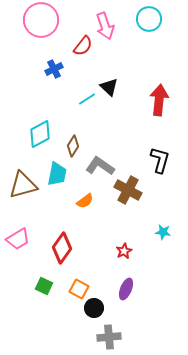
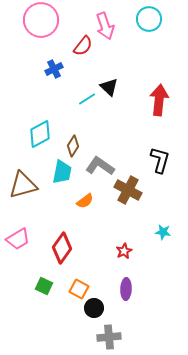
cyan trapezoid: moved 5 px right, 2 px up
purple ellipse: rotated 20 degrees counterclockwise
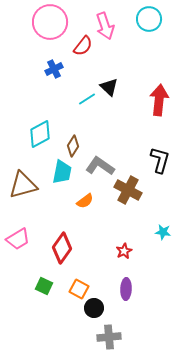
pink circle: moved 9 px right, 2 px down
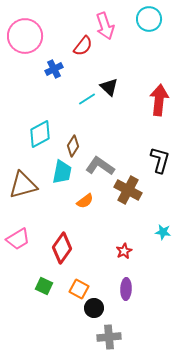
pink circle: moved 25 px left, 14 px down
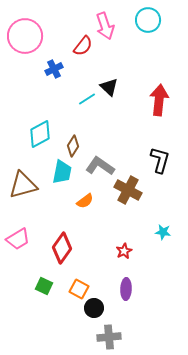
cyan circle: moved 1 px left, 1 px down
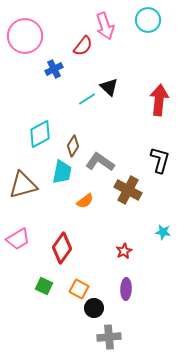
gray L-shape: moved 4 px up
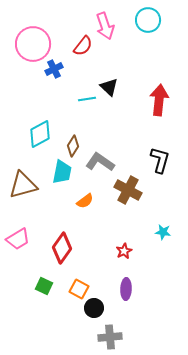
pink circle: moved 8 px right, 8 px down
cyan line: rotated 24 degrees clockwise
gray cross: moved 1 px right
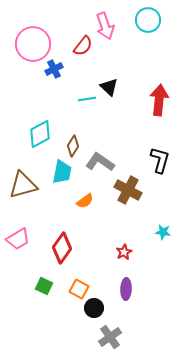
red star: moved 1 px down
gray cross: rotated 30 degrees counterclockwise
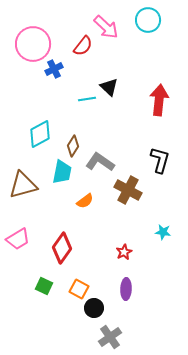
pink arrow: moved 1 px right, 1 px down; rotated 28 degrees counterclockwise
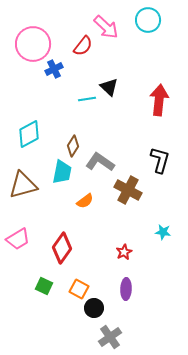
cyan diamond: moved 11 px left
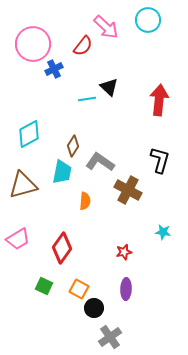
orange semicircle: rotated 48 degrees counterclockwise
red star: rotated 14 degrees clockwise
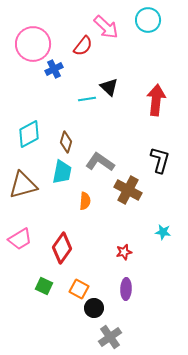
red arrow: moved 3 px left
brown diamond: moved 7 px left, 4 px up; rotated 15 degrees counterclockwise
pink trapezoid: moved 2 px right
